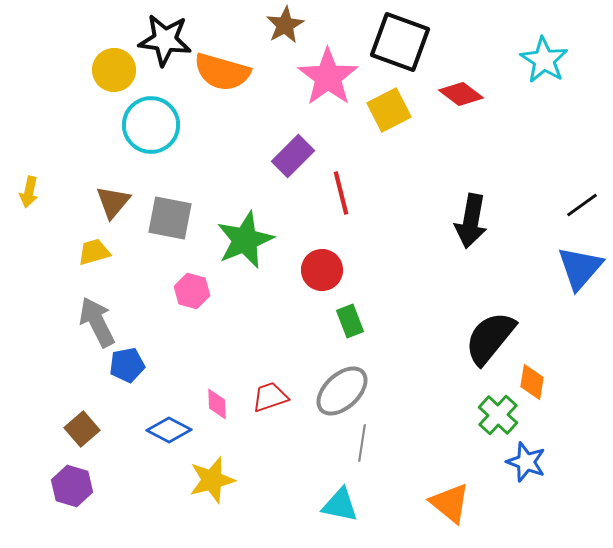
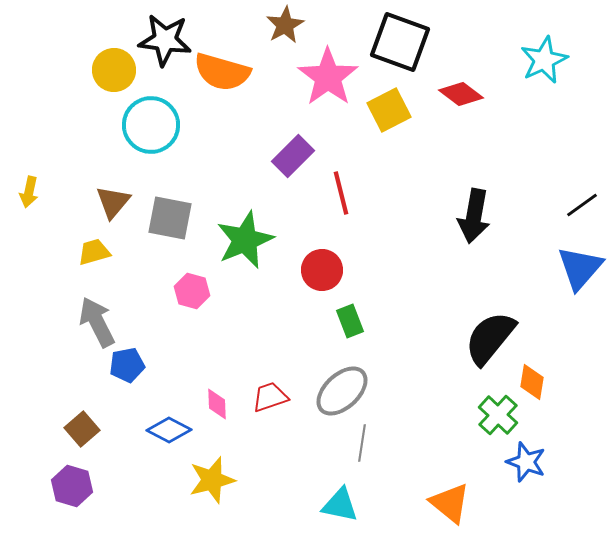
cyan star: rotated 15 degrees clockwise
black arrow: moved 3 px right, 5 px up
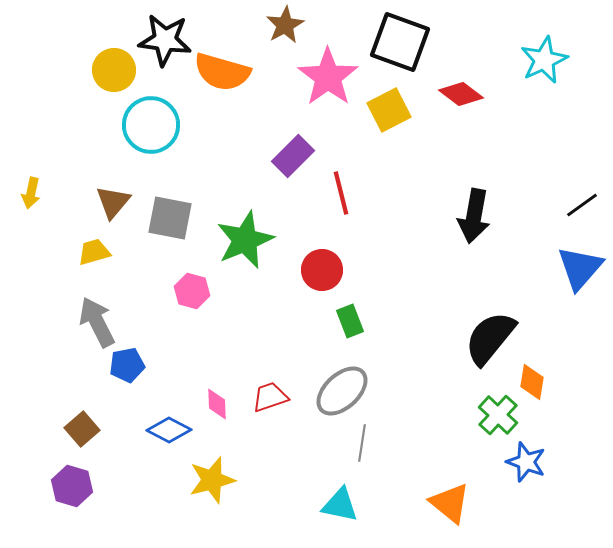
yellow arrow: moved 2 px right, 1 px down
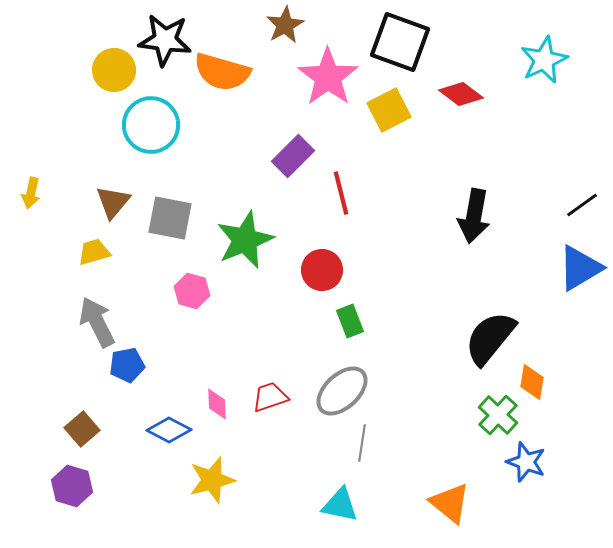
blue triangle: rotated 18 degrees clockwise
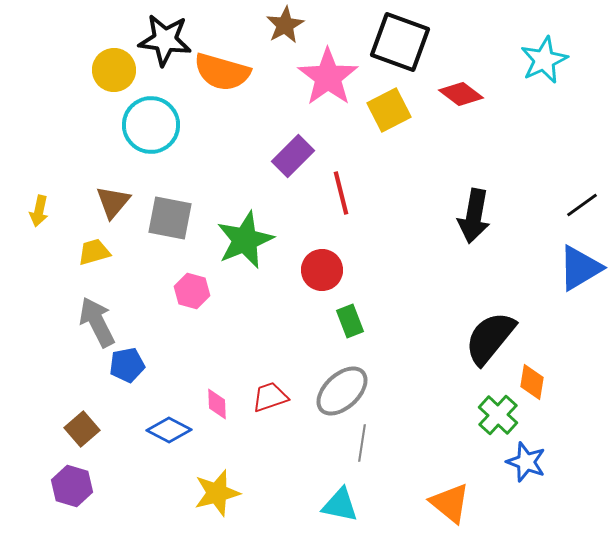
yellow arrow: moved 8 px right, 18 px down
yellow star: moved 5 px right, 13 px down
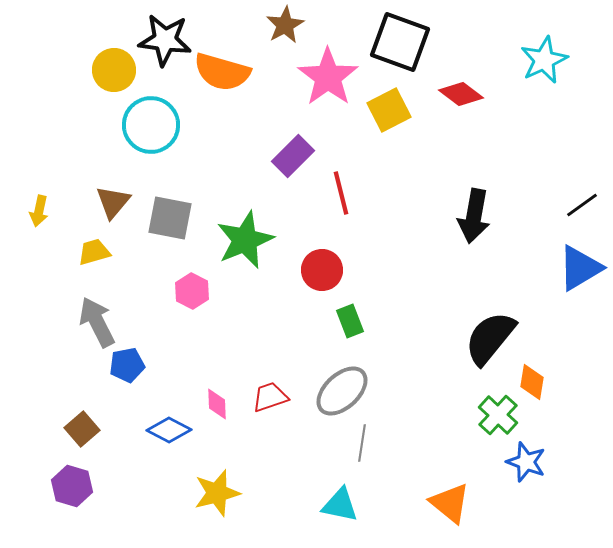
pink hexagon: rotated 12 degrees clockwise
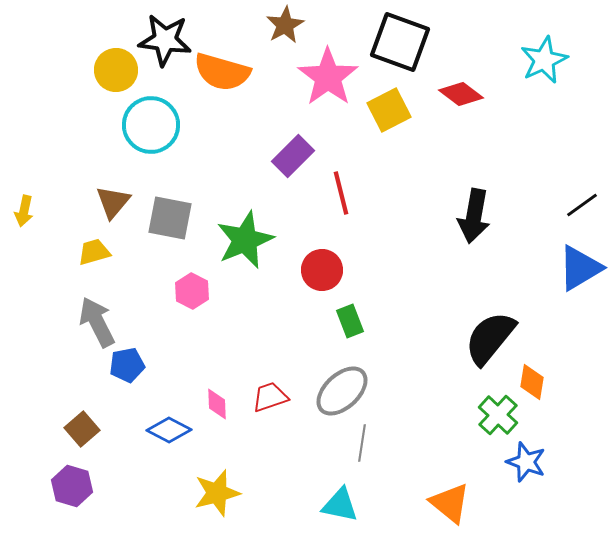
yellow circle: moved 2 px right
yellow arrow: moved 15 px left
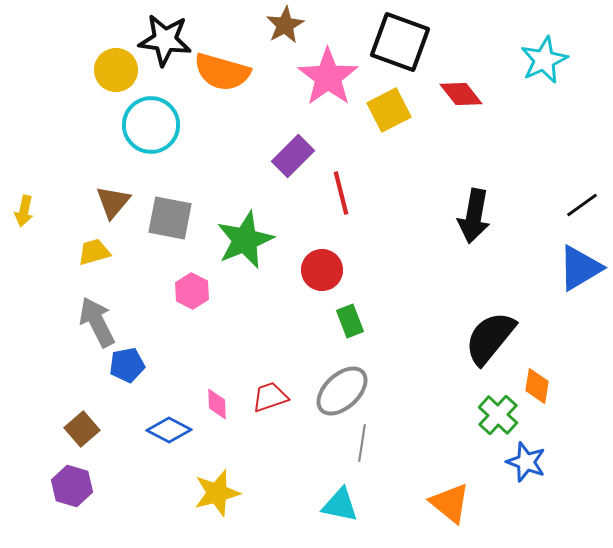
red diamond: rotated 15 degrees clockwise
orange diamond: moved 5 px right, 4 px down
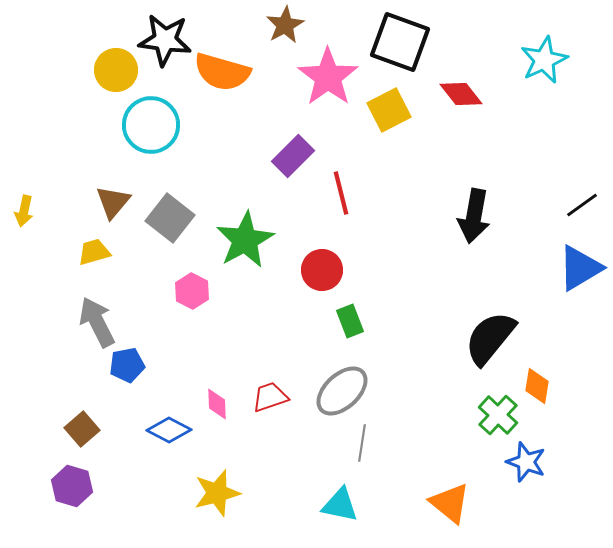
gray square: rotated 27 degrees clockwise
green star: rotated 6 degrees counterclockwise
